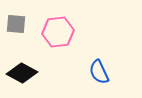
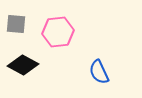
black diamond: moved 1 px right, 8 px up
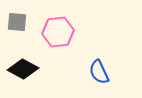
gray square: moved 1 px right, 2 px up
black diamond: moved 4 px down
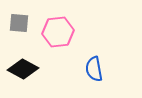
gray square: moved 2 px right, 1 px down
blue semicircle: moved 5 px left, 3 px up; rotated 15 degrees clockwise
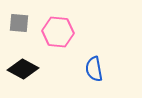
pink hexagon: rotated 12 degrees clockwise
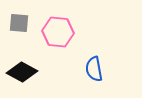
black diamond: moved 1 px left, 3 px down
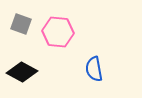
gray square: moved 2 px right, 1 px down; rotated 15 degrees clockwise
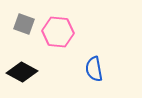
gray square: moved 3 px right
